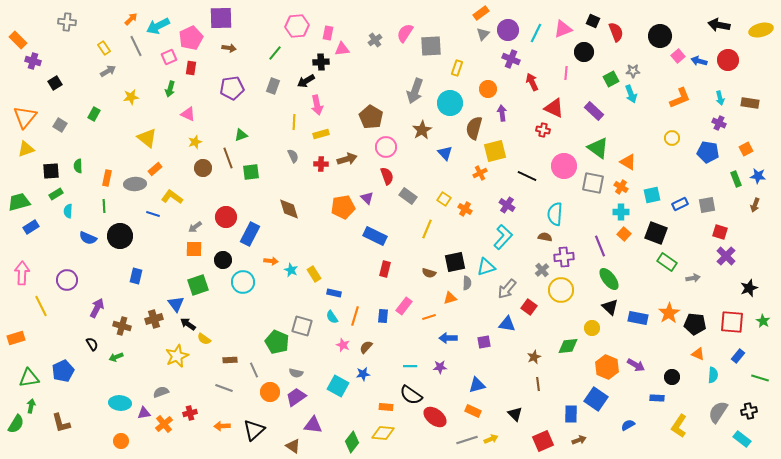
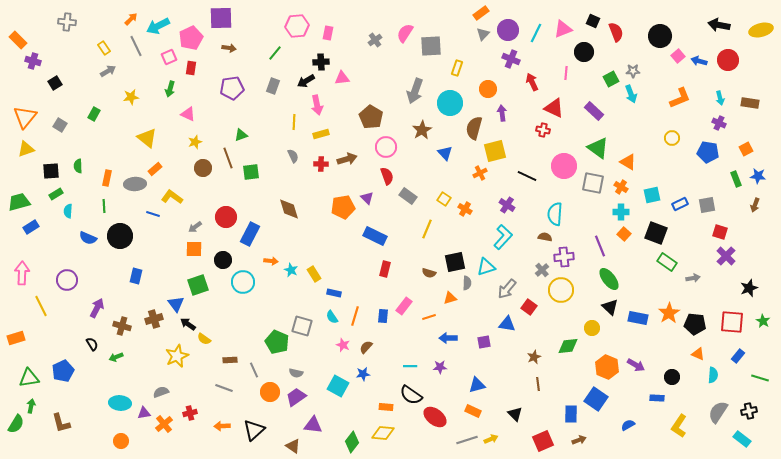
pink triangle at (342, 49): moved 29 px down
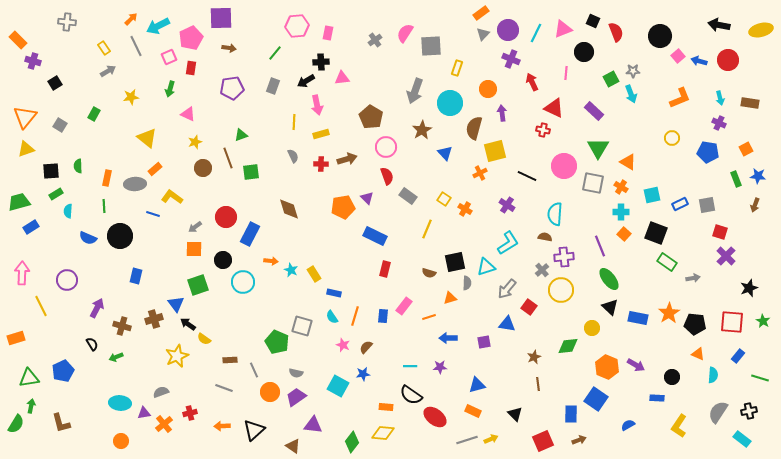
green triangle at (598, 148): rotated 25 degrees clockwise
cyan L-shape at (503, 237): moved 5 px right, 6 px down; rotated 15 degrees clockwise
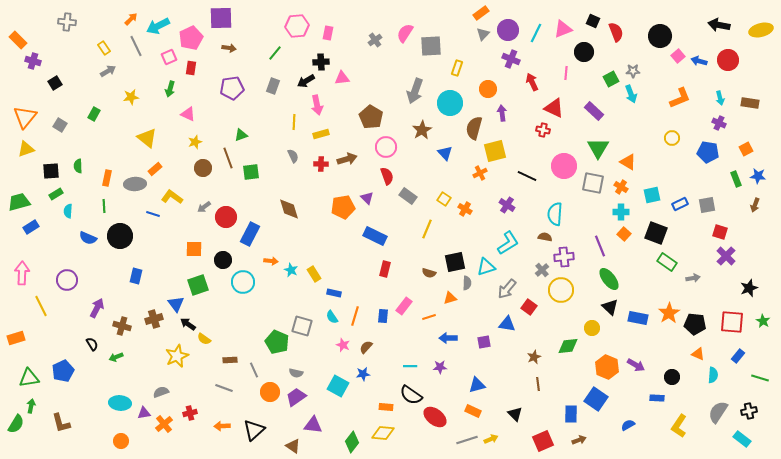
gray arrow at (195, 227): moved 9 px right, 20 px up
